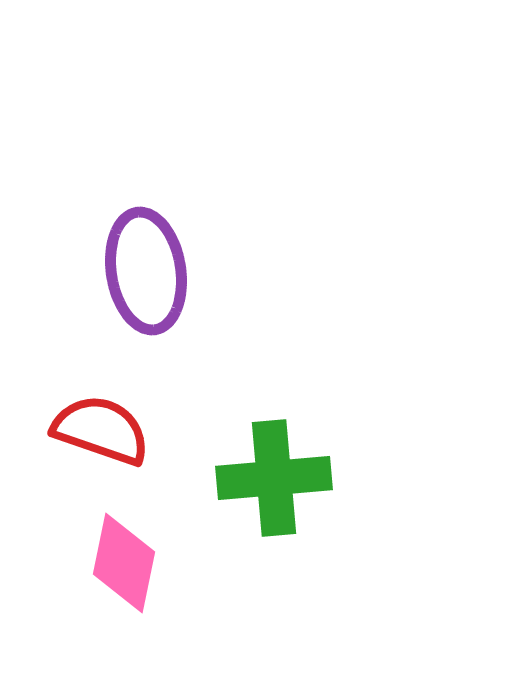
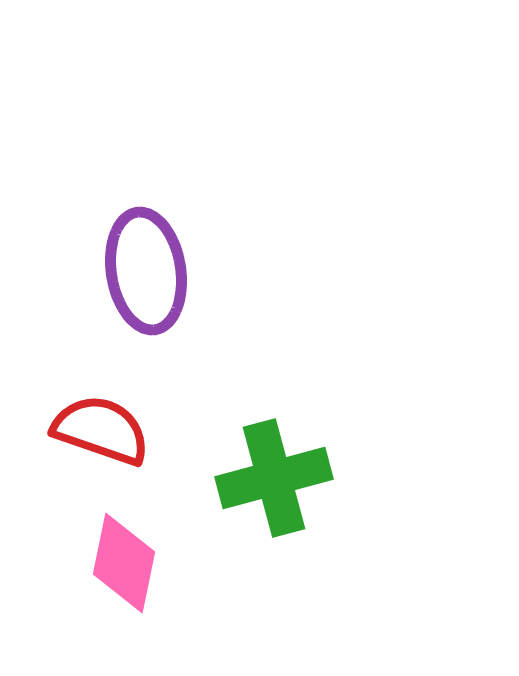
green cross: rotated 10 degrees counterclockwise
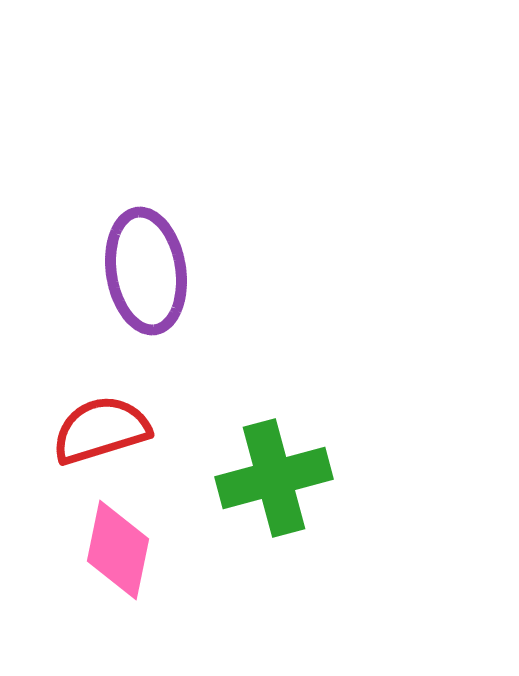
red semicircle: rotated 36 degrees counterclockwise
pink diamond: moved 6 px left, 13 px up
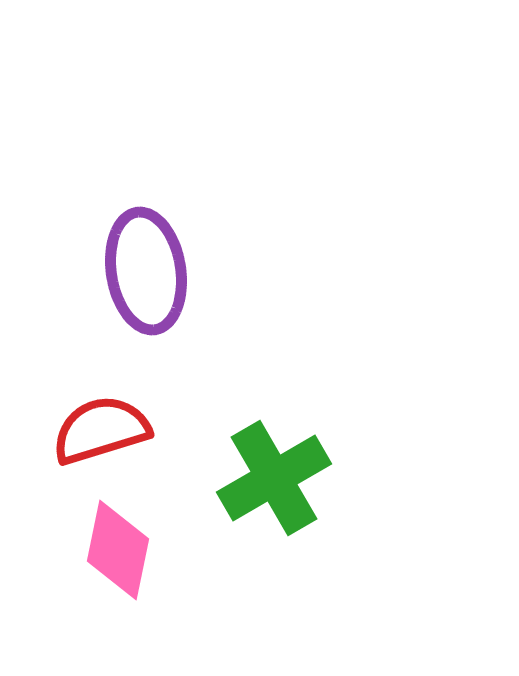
green cross: rotated 15 degrees counterclockwise
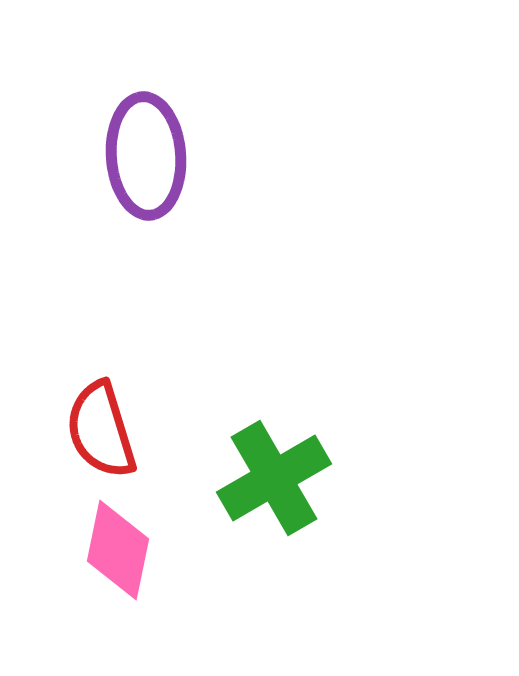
purple ellipse: moved 115 px up; rotated 5 degrees clockwise
red semicircle: rotated 90 degrees counterclockwise
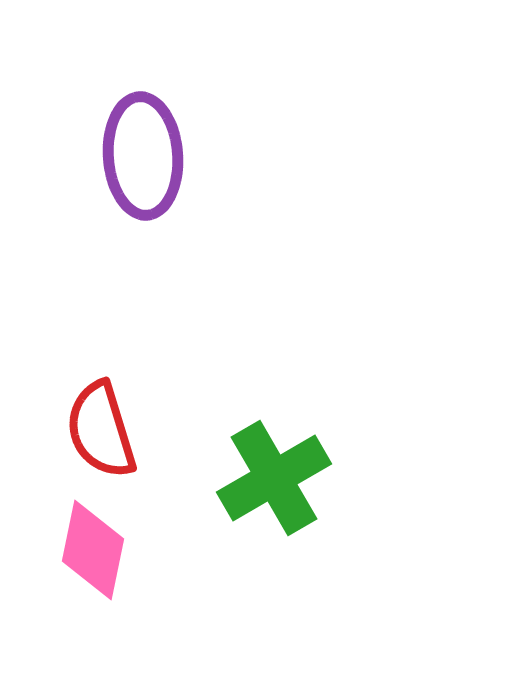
purple ellipse: moved 3 px left
pink diamond: moved 25 px left
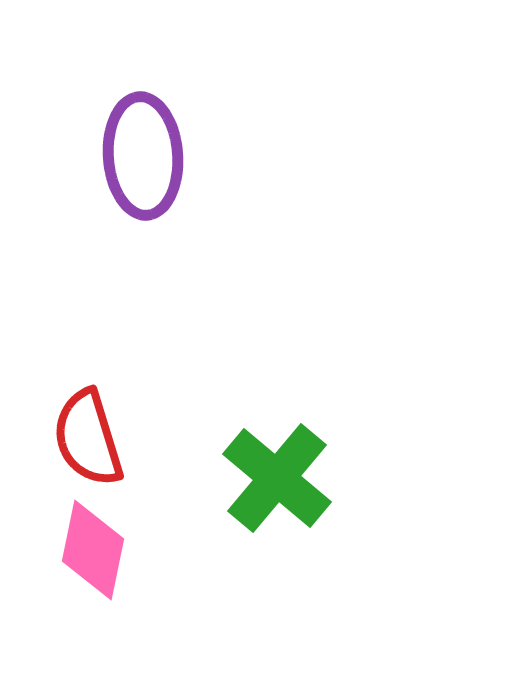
red semicircle: moved 13 px left, 8 px down
green cross: moved 3 px right; rotated 20 degrees counterclockwise
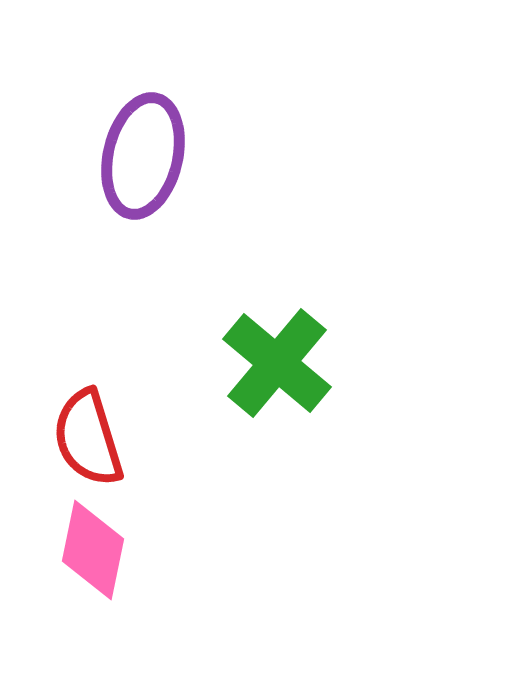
purple ellipse: rotated 17 degrees clockwise
green cross: moved 115 px up
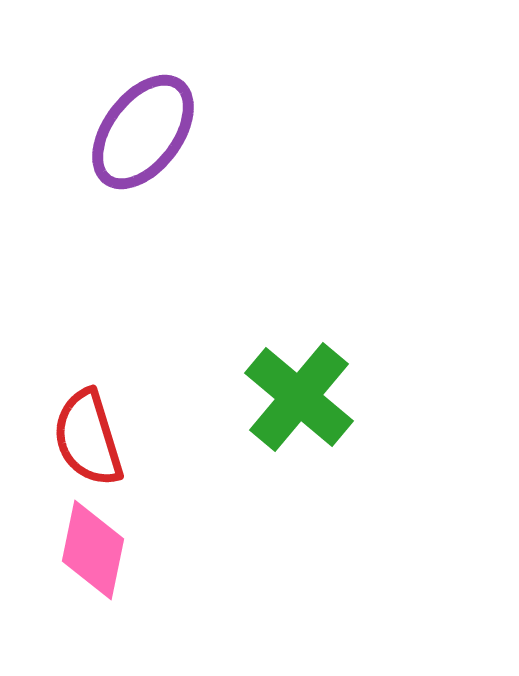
purple ellipse: moved 24 px up; rotated 24 degrees clockwise
green cross: moved 22 px right, 34 px down
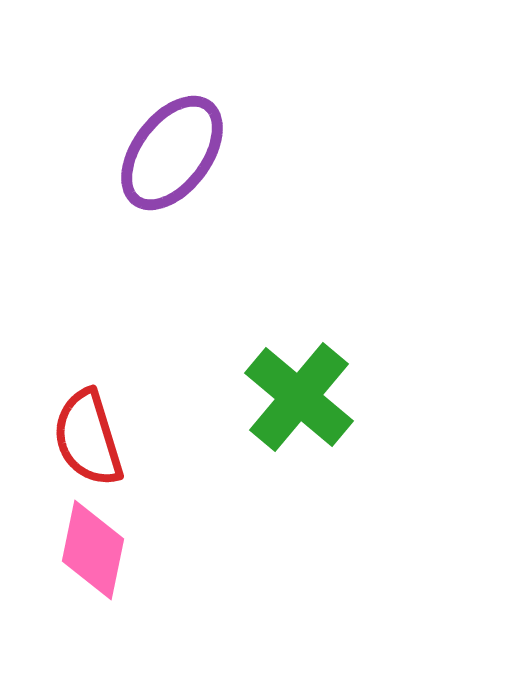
purple ellipse: moved 29 px right, 21 px down
